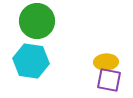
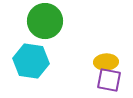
green circle: moved 8 px right
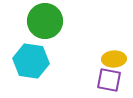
yellow ellipse: moved 8 px right, 3 px up
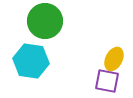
yellow ellipse: rotated 60 degrees counterclockwise
purple square: moved 2 px left, 1 px down
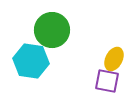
green circle: moved 7 px right, 9 px down
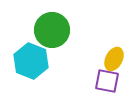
cyan hexagon: rotated 12 degrees clockwise
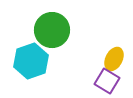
cyan hexagon: rotated 20 degrees clockwise
purple square: rotated 20 degrees clockwise
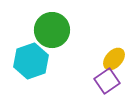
yellow ellipse: rotated 15 degrees clockwise
purple square: rotated 25 degrees clockwise
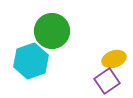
green circle: moved 1 px down
yellow ellipse: rotated 30 degrees clockwise
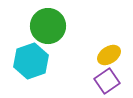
green circle: moved 4 px left, 5 px up
yellow ellipse: moved 5 px left, 4 px up; rotated 15 degrees counterclockwise
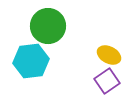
yellow ellipse: rotated 60 degrees clockwise
cyan hexagon: rotated 12 degrees clockwise
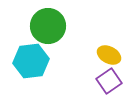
purple square: moved 2 px right
